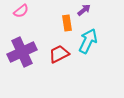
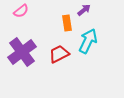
purple cross: rotated 12 degrees counterclockwise
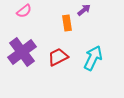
pink semicircle: moved 3 px right
cyan arrow: moved 5 px right, 17 px down
red trapezoid: moved 1 px left, 3 px down
